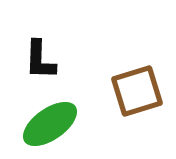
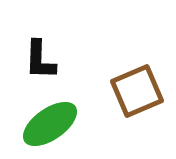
brown square: rotated 6 degrees counterclockwise
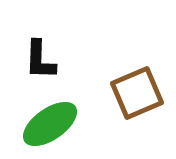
brown square: moved 2 px down
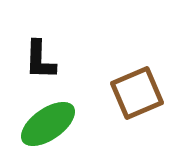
green ellipse: moved 2 px left
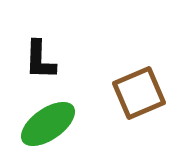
brown square: moved 2 px right
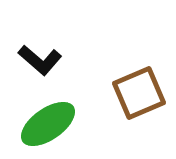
black L-shape: rotated 51 degrees counterclockwise
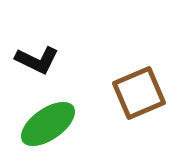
black L-shape: moved 3 px left; rotated 15 degrees counterclockwise
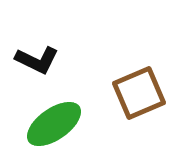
green ellipse: moved 6 px right
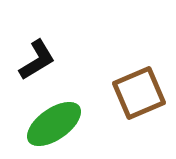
black L-shape: rotated 57 degrees counterclockwise
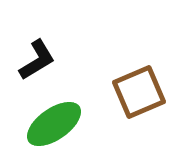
brown square: moved 1 px up
